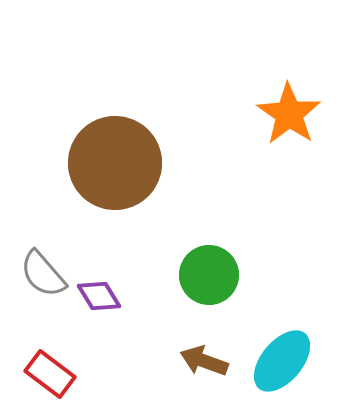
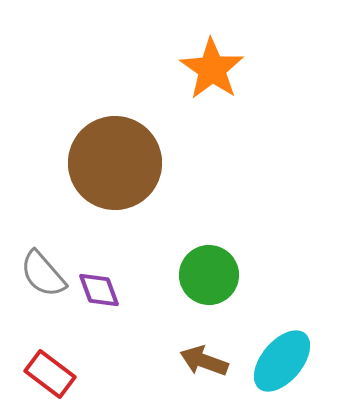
orange star: moved 77 px left, 45 px up
purple diamond: moved 6 px up; rotated 12 degrees clockwise
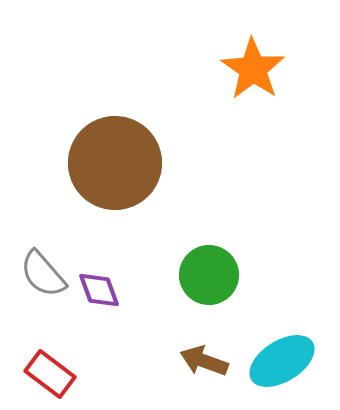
orange star: moved 41 px right
cyan ellipse: rotated 18 degrees clockwise
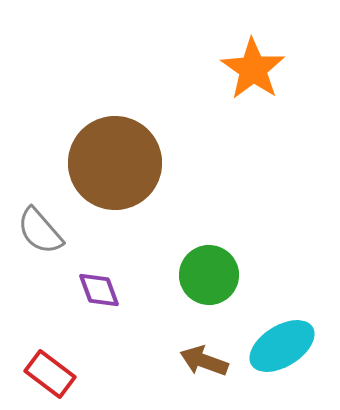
gray semicircle: moved 3 px left, 43 px up
cyan ellipse: moved 15 px up
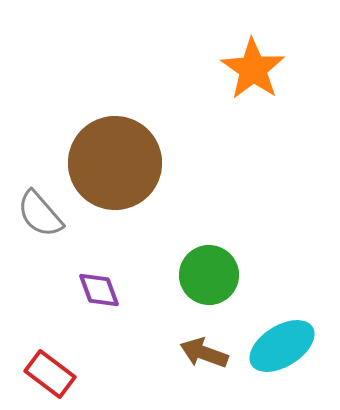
gray semicircle: moved 17 px up
brown arrow: moved 8 px up
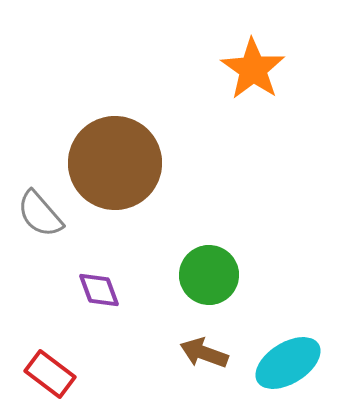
cyan ellipse: moved 6 px right, 17 px down
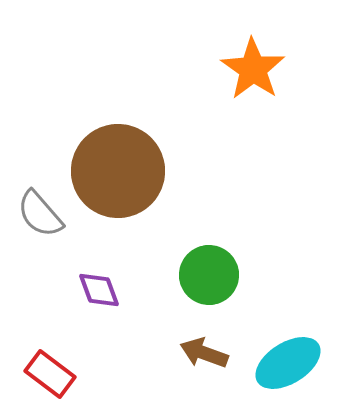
brown circle: moved 3 px right, 8 px down
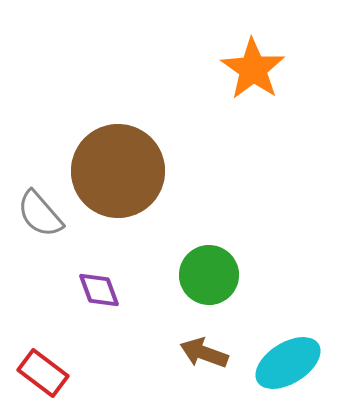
red rectangle: moved 7 px left, 1 px up
